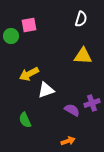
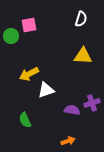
purple semicircle: rotated 21 degrees counterclockwise
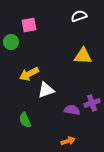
white semicircle: moved 2 px left, 3 px up; rotated 126 degrees counterclockwise
green circle: moved 6 px down
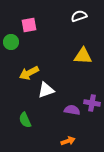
yellow arrow: moved 1 px up
purple cross: rotated 28 degrees clockwise
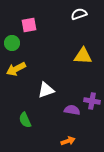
white semicircle: moved 2 px up
green circle: moved 1 px right, 1 px down
yellow arrow: moved 13 px left, 4 px up
purple cross: moved 2 px up
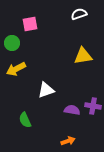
pink square: moved 1 px right, 1 px up
yellow triangle: rotated 12 degrees counterclockwise
purple cross: moved 1 px right, 5 px down
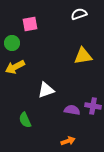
yellow arrow: moved 1 px left, 2 px up
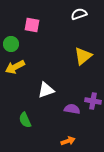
pink square: moved 2 px right, 1 px down; rotated 21 degrees clockwise
green circle: moved 1 px left, 1 px down
yellow triangle: rotated 30 degrees counterclockwise
purple cross: moved 5 px up
purple semicircle: moved 1 px up
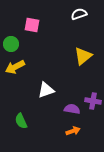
green semicircle: moved 4 px left, 1 px down
orange arrow: moved 5 px right, 10 px up
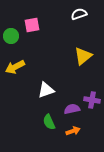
pink square: rotated 21 degrees counterclockwise
green circle: moved 8 px up
purple cross: moved 1 px left, 1 px up
purple semicircle: rotated 21 degrees counterclockwise
green semicircle: moved 28 px right, 1 px down
